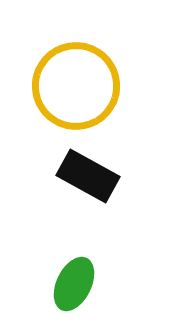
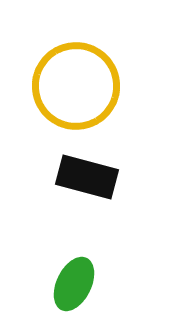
black rectangle: moved 1 px left, 1 px down; rotated 14 degrees counterclockwise
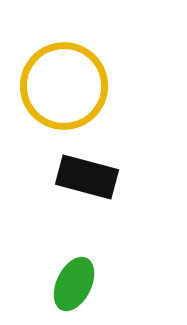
yellow circle: moved 12 px left
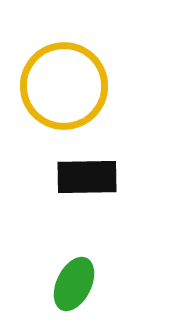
black rectangle: rotated 16 degrees counterclockwise
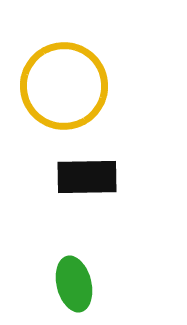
green ellipse: rotated 40 degrees counterclockwise
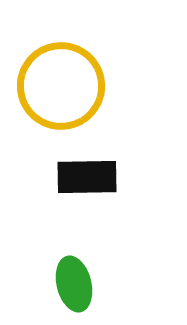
yellow circle: moved 3 px left
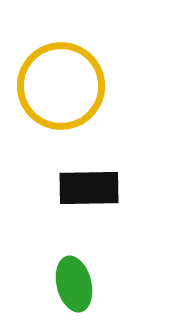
black rectangle: moved 2 px right, 11 px down
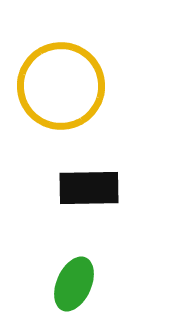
green ellipse: rotated 38 degrees clockwise
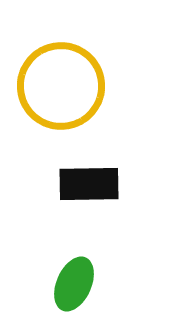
black rectangle: moved 4 px up
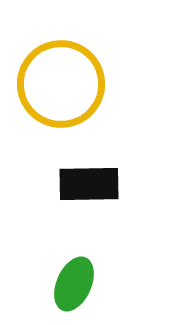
yellow circle: moved 2 px up
